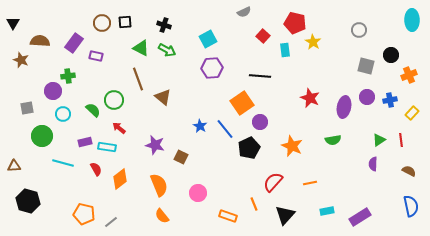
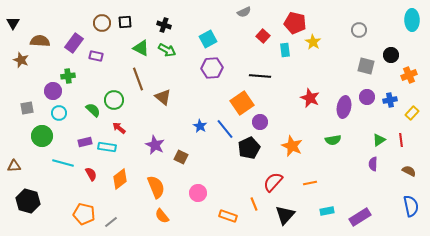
cyan circle at (63, 114): moved 4 px left, 1 px up
purple star at (155, 145): rotated 12 degrees clockwise
red semicircle at (96, 169): moved 5 px left, 5 px down
orange semicircle at (159, 185): moved 3 px left, 2 px down
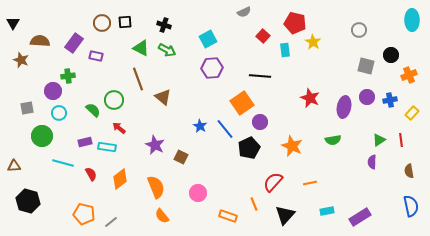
purple semicircle at (373, 164): moved 1 px left, 2 px up
brown semicircle at (409, 171): rotated 128 degrees counterclockwise
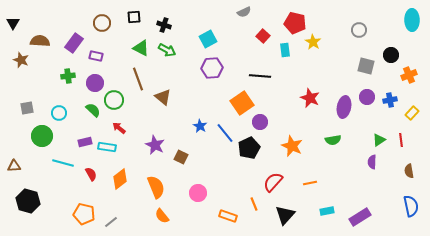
black square at (125, 22): moved 9 px right, 5 px up
purple circle at (53, 91): moved 42 px right, 8 px up
blue line at (225, 129): moved 4 px down
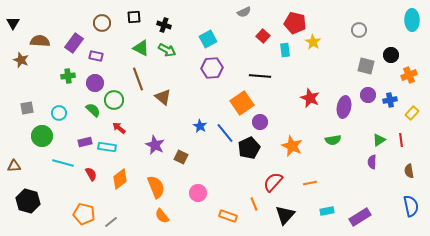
purple circle at (367, 97): moved 1 px right, 2 px up
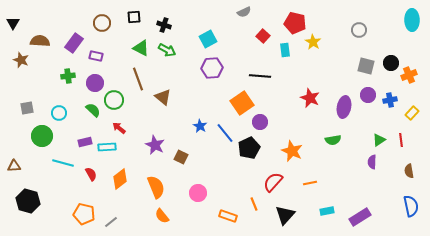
black circle at (391, 55): moved 8 px down
orange star at (292, 146): moved 5 px down
cyan rectangle at (107, 147): rotated 12 degrees counterclockwise
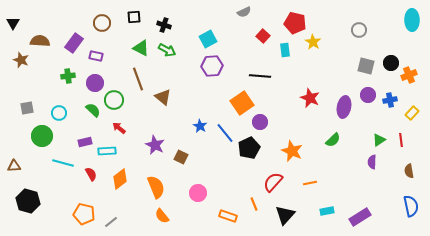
purple hexagon at (212, 68): moved 2 px up
green semicircle at (333, 140): rotated 35 degrees counterclockwise
cyan rectangle at (107, 147): moved 4 px down
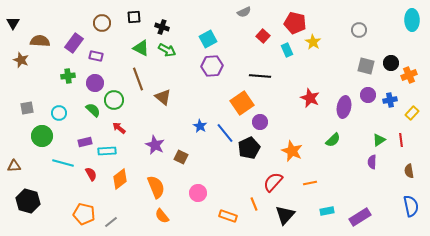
black cross at (164, 25): moved 2 px left, 2 px down
cyan rectangle at (285, 50): moved 2 px right; rotated 16 degrees counterclockwise
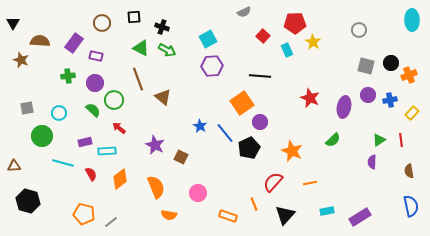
red pentagon at (295, 23): rotated 15 degrees counterclockwise
orange semicircle at (162, 216): moved 7 px right, 1 px up; rotated 42 degrees counterclockwise
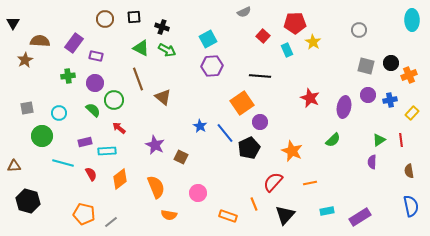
brown circle at (102, 23): moved 3 px right, 4 px up
brown star at (21, 60): moved 4 px right; rotated 21 degrees clockwise
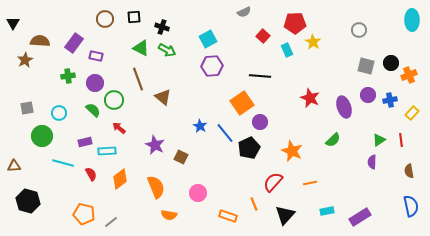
purple ellipse at (344, 107): rotated 30 degrees counterclockwise
